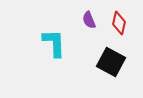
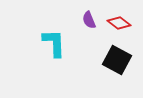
red diamond: rotated 65 degrees counterclockwise
black square: moved 6 px right, 2 px up
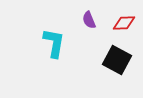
red diamond: moved 5 px right; rotated 40 degrees counterclockwise
cyan L-shape: rotated 12 degrees clockwise
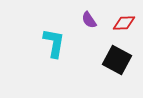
purple semicircle: rotated 12 degrees counterclockwise
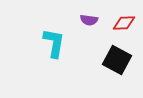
purple semicircle: rotated 48 degrees counterclockwise
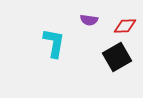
red diamond: moved 1 px right, 3 px down
black square: moved 3 px up; rotated 32 degrees clockwise
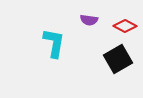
red diamond: rotated 30 degrees clockwise
black square: moved 1 px right, 2 px down
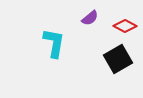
purple semicircle: moved 1 px right, 2 px up; rotated 48 degrees counterclockwise
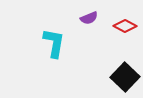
purple semicircle: moved 1 px left; rotated 18 degrees clockwise
black square: moved 7 px right, 18 px down; rotated 16 degrees counterclockwise
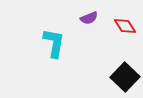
red diamond: rotated 30 degrees clockwise
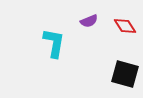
purple semicircle: moved 3 px down
black square: moved 3 px up; rotated 28 degrees counterclockwise
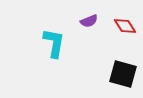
black square: moved 2 px left
